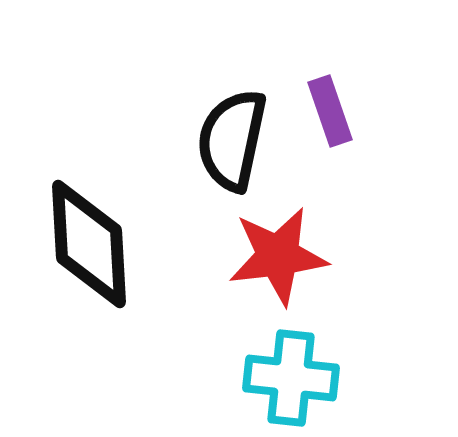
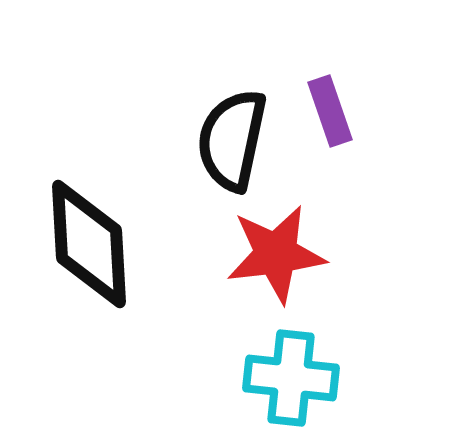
red star: moved 2 px left, 2 px up
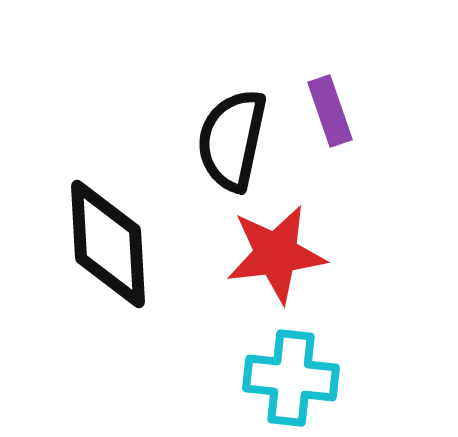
black diamond: moved 19 px right
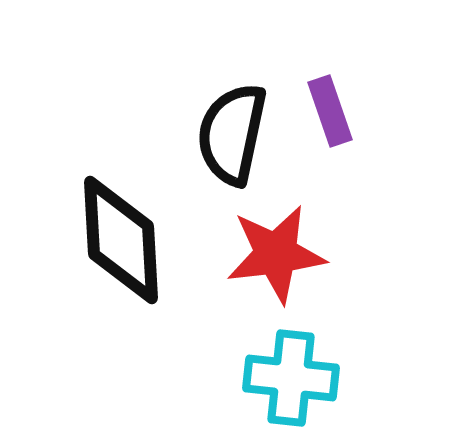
black semicircle: moved 6 px up
black diamond: moved 13 px right, 4 px up
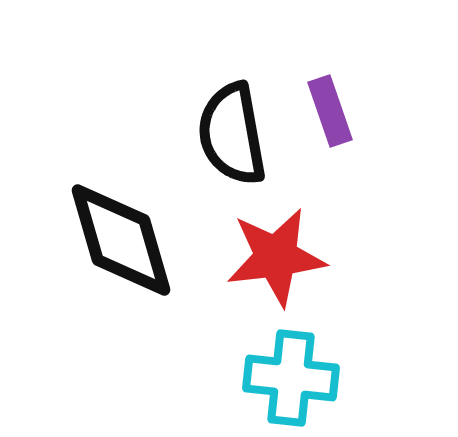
black semicircle: rotated 22 degrees counterclockwise
black diamond: rotated 13 degrees counterclockwise
red star: moved 3 px down
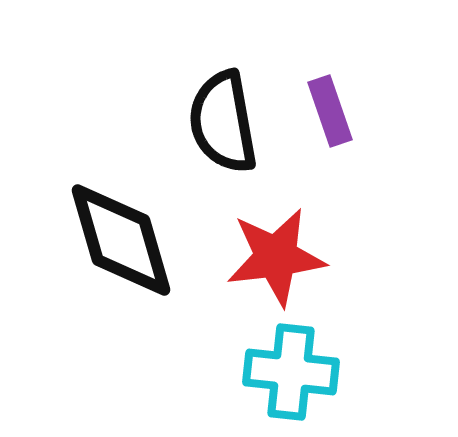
black semicircle: moved 9 px left, 12 px up
cyan cross: moved 6 px up
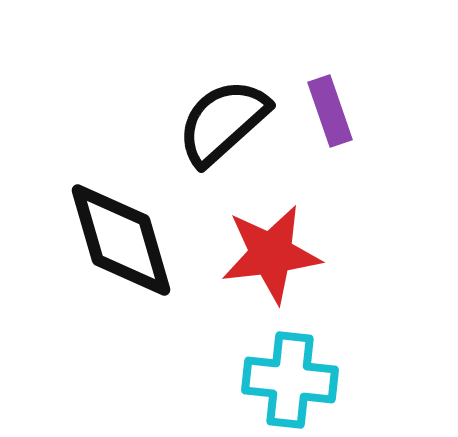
black semicircle: rotated 58 degrees clockwise
red star: moved 5 px left, 3 px up
cyan cross: moved 1 px left, 8 px down
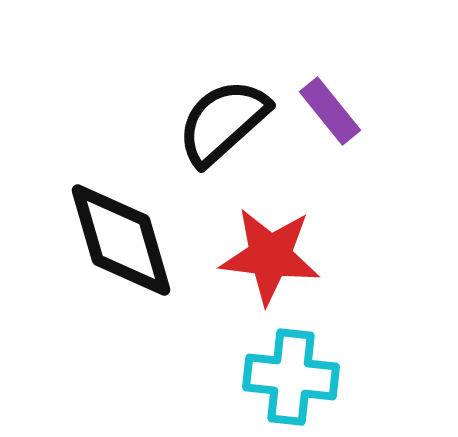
purple rectangle: rotated 20 degrees counterclockwise
red star: moved 1 px left, 2 px down; rotated 14 degrees clockwise
cyan cross: moved 1 px right, 3 px up
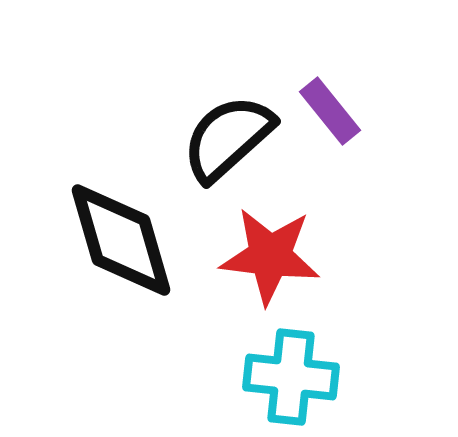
black semicircle: moved 5 px right, 16 px down
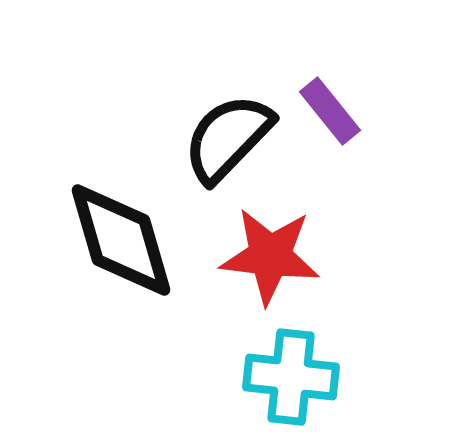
black semicircle: rotated 4 degrees counterclockwise
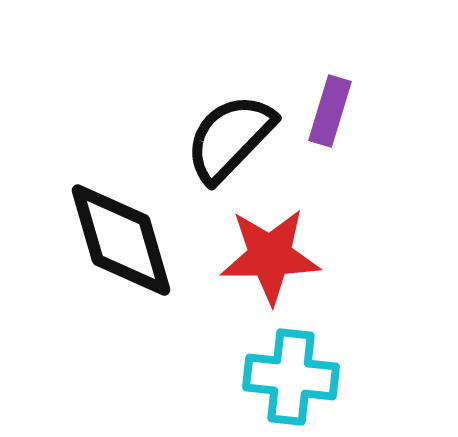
purple rectangle: rotated 56 degrees clockwise
black semicircle: moved 2 px right
red star: rotated 8 degrees counterclockwise
